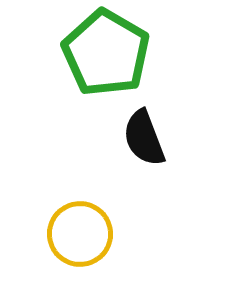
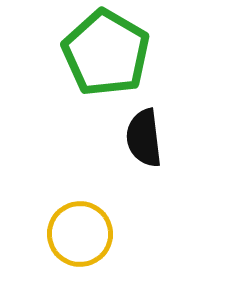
black semicircle: rotated 14 degrees clockwise
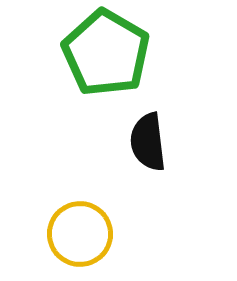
black semicircle: moved 4 px right, 4 px down
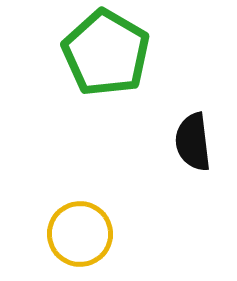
black semicircle: moved 45 px right
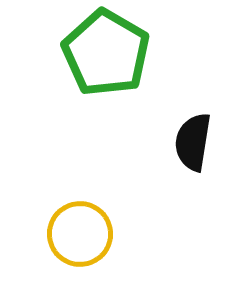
black semicircle: rotated 16 degrees clockwise
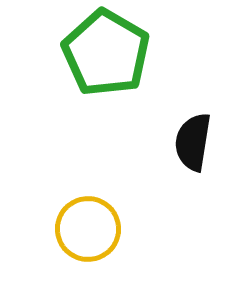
yellow circle: moved 8 px right, 5 px up
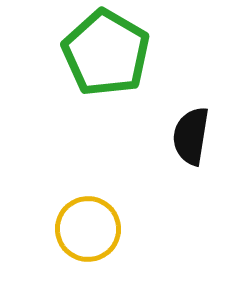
black semicircle: moved 2 px left, 6 px up
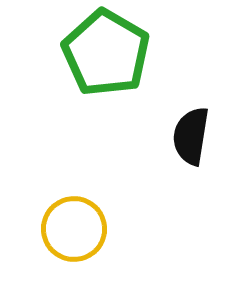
yellow circle: moved 14 px left
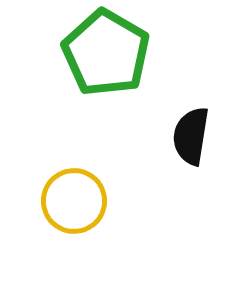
yellow circle: moved 28 px up
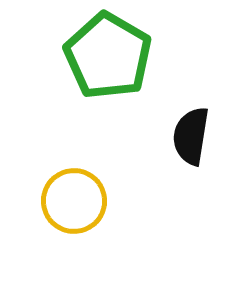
green pentagon: moved 2 px right, 3 px down
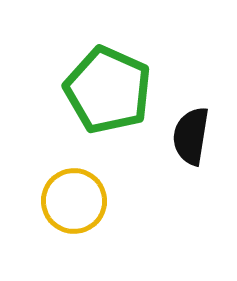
green pentagon: moved 34 px down; rotated 6 degrees counterclockwise
